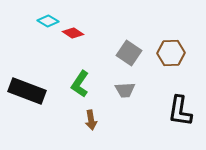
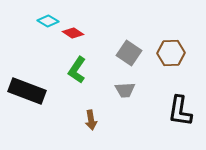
green L-shape: moved 3 px left, 14 px up
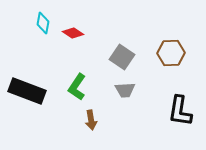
cyan diamond: moved 5 px left, 2 px down; rotated 70 degrees clockwise
gray square: moved 7 px left, 4 px down
green L-shape: moved 17 px down
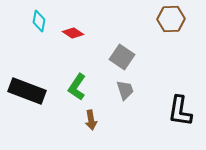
cyan diamond: moved 4 px left, 2 px up
brown hexagon: moved 34 px up
gray trapezoid: rotated 105 degrees counterclockwise
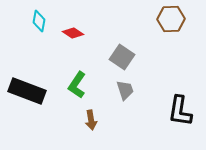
green L-shape: moved 2 px up
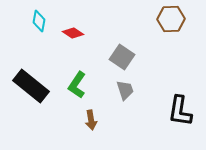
black rectangle: moved 4 px right, 5 px up; rotated 18 degrees clockwise
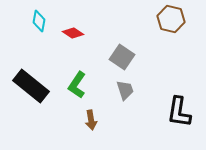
brown hexagon: rotated 16 degrees clockwise
black L-shape: moved 1 px left, 1 px down
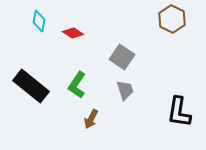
brown hexagon: moved 1 px right; rotated 12 degrees clockwise
brown arrow: moved 1 px up; rotated 36 degrees clockwise
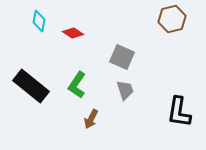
brown hexagon: rotated 20 degrees clockwise
gray square: rotated 10 degrees counterclockwise
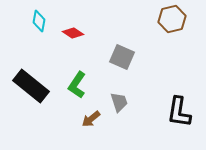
gray trapezoid: moved 6 px left, 12 px down
brown arrow: rotated 24 degrees clockwise
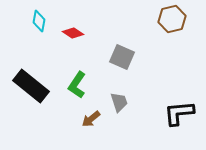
black L-shape: moved 1 px down; rotated 76 degrees clockwise
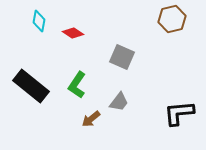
gray trapezoid: rotated 55 degrees clockwise
